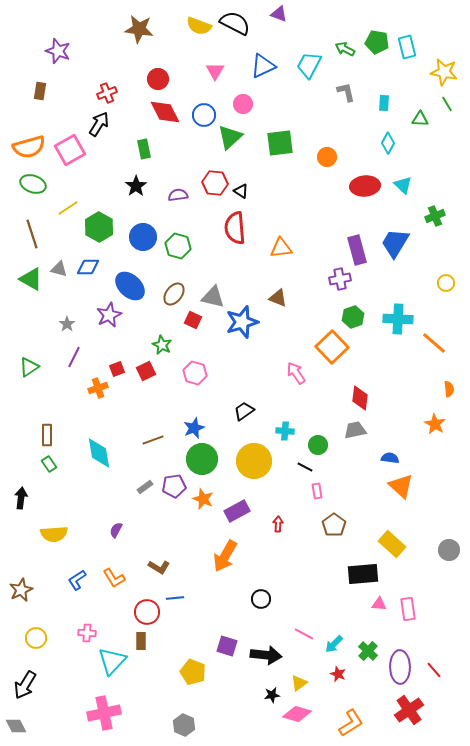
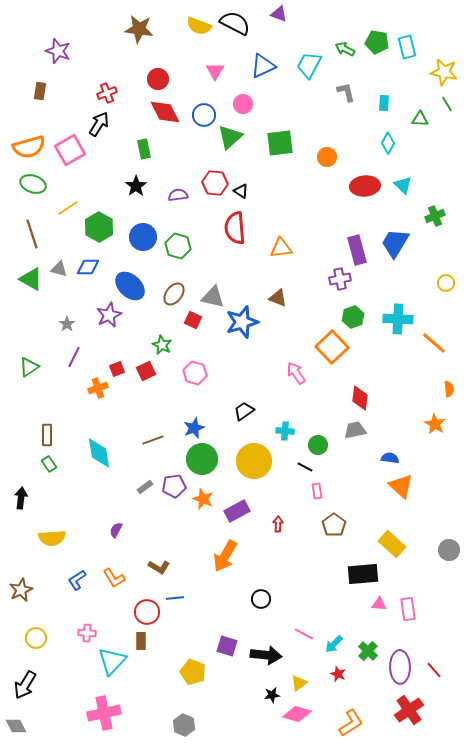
yellow semicircle at (54, 534): moved 2 px left, 4 px down
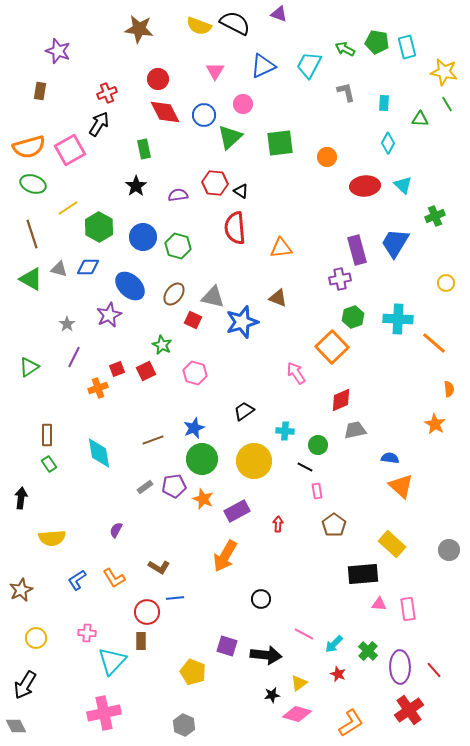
red diamond at (360, 398): moved 19 px left, 2 px down; rotated 60 degrees clockwise
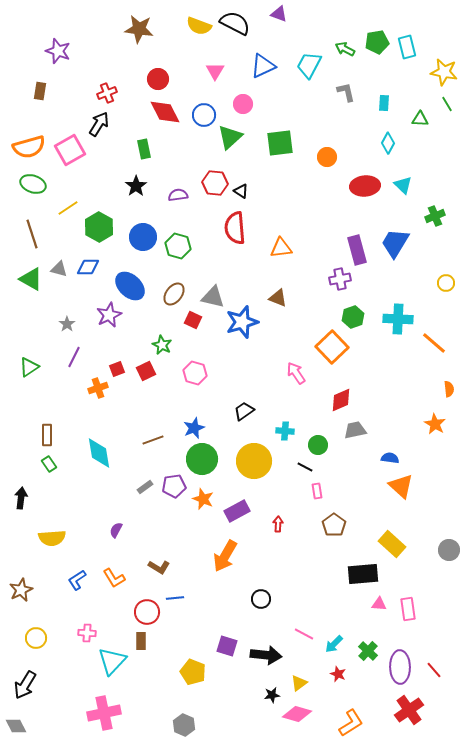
green pentagon at (377, 42): rotated 20 degrees counterclockwise
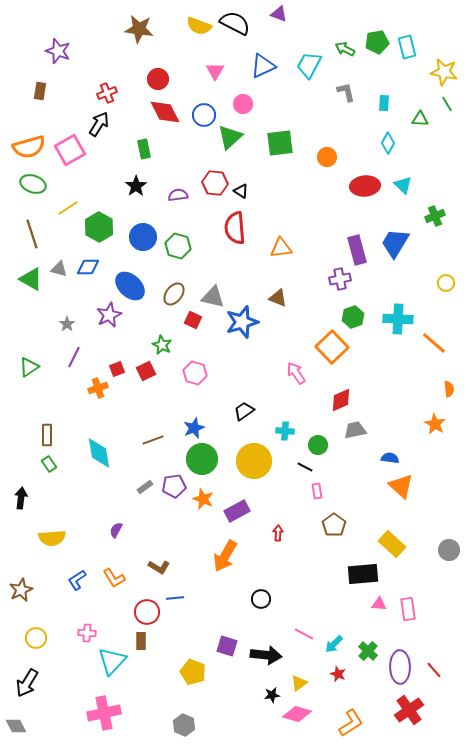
red arrow at (278, 524): moved 9 px down
black arrow at (25, 685): moved 2 px right, 2 px up
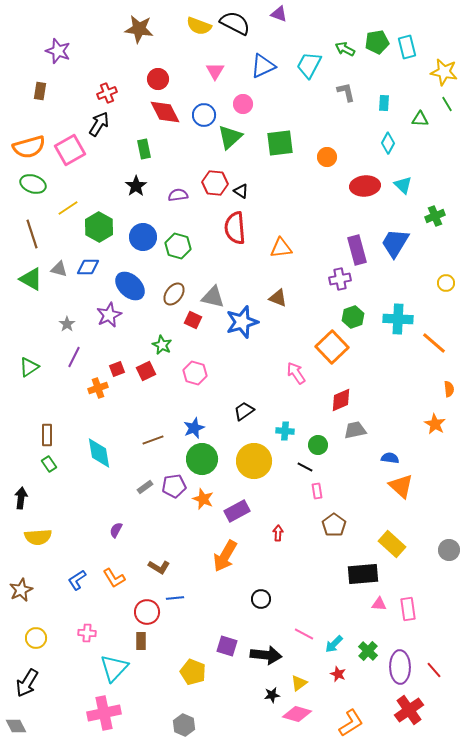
yellow semicircle at (52, 538): moved 14 px left, 1 px up
cyan triangle at (112, 661): moved 2 px right, 7 px down
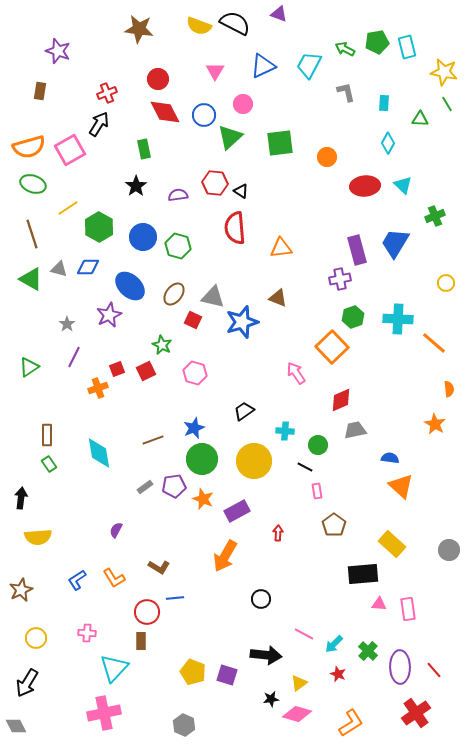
purple square at (227, 646): moved 29 px down
black star at (272, 695): moved 1 px left, 4 px down
red cross at (409, 710): moved 7 px right, 3 px down
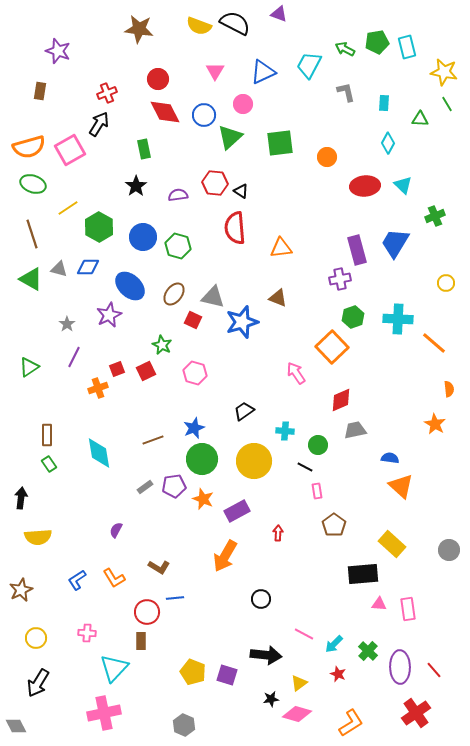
blue triangle at (263, 66): moved 6 px down
black arrow at (27, 683): moved 11 px right
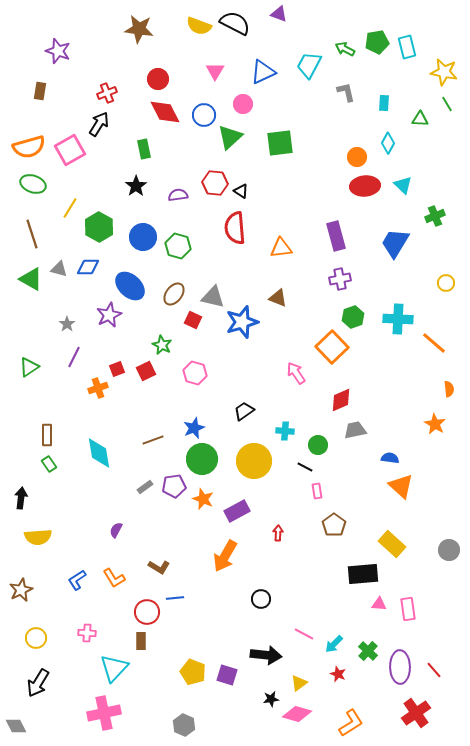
orange circle at (327, 157): moved 30 px right
yellow line at (68, 208): moved 2 px right; rotated 25 degrees counterclockwise
purple rectangle at (357, 250): moved 21 px left, 14 px up
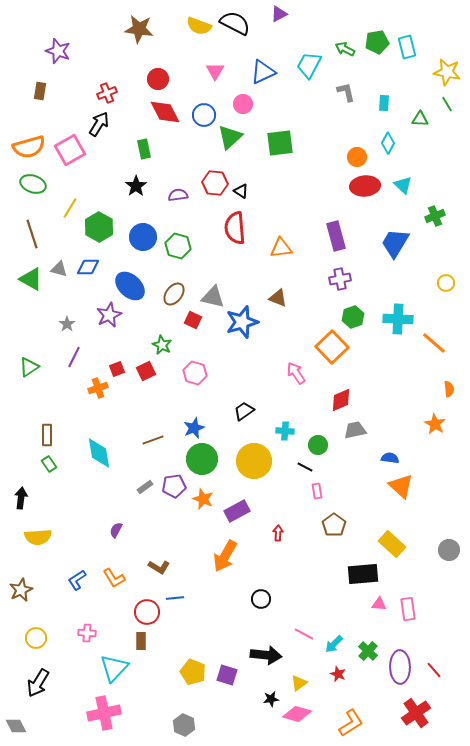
purple triangle at (279, 14): rotated 48 degrees counterclockwise
yellow star at (444, 72): moved 3 px right
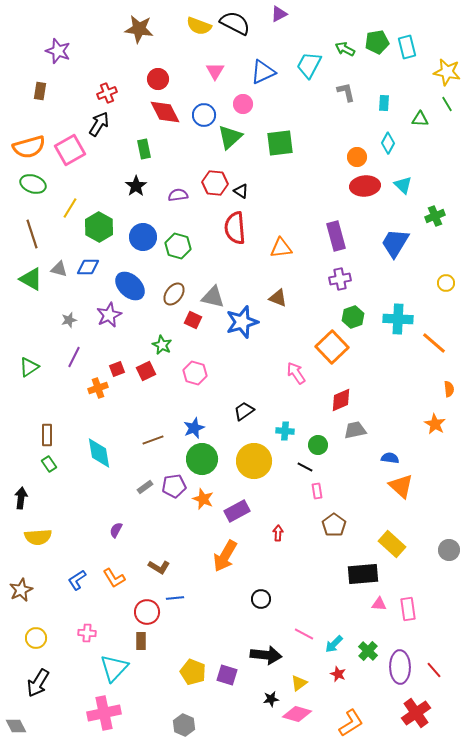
gray star at (67, 324): moved 2 px right, 4 px up; rotated 21 degrees clockwise
